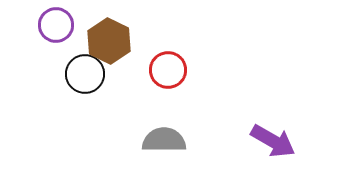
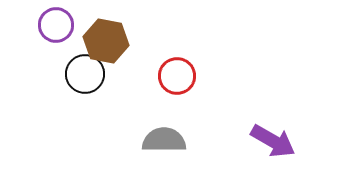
brown hexagon: moved 3 px left; rotated 15 degrees counterclockwise
red circle: moved 9 px right, 6 px down
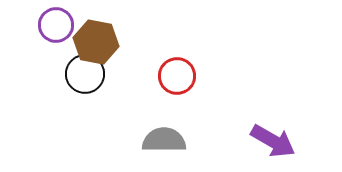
brown hexagon: moved 10 px left, 1 px down
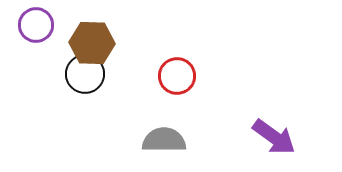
purple circle: moved 20 px left
brown hexagon: moved 4 px left, 1 px down; rotated 9 degrees counterclockwise
purple arrow: moved 1 px right, 4 px up; rotated 6 degrees clockwise
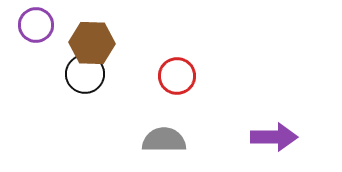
purple arrow: rotated 36 degrees counterclockwise
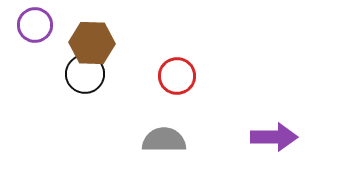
purple circle: moved 1 px left
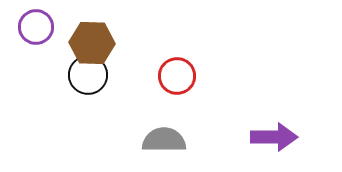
purple circle: moved 1 px right, 2 px down
black circle: moved 3 px right, 1 px down
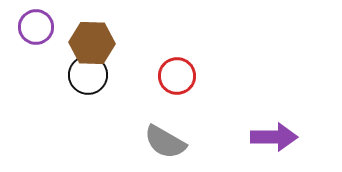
gray semicircle: moved 1 px right, 2 px down; rotated 150 degrees counterclockwise
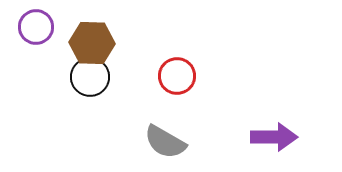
black circle: moved 2 px right, 2 px down
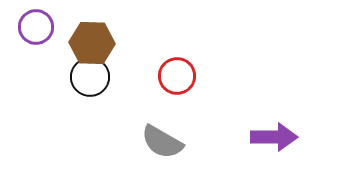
gray semicircle: moved 3 px left
